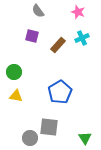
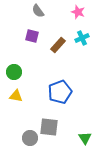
blue pentagon: rotated 10 degrees clockwise
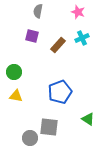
gray semicircle: rotated 48 degrees clockwise
green triangle: moved 3 px right, 19 px up; rotated 24 degrees counterclockwise
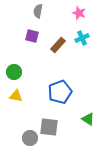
pink star: moved 1 px right, 1 px down
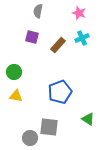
purple square: moved 1 px down
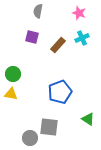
green circle: moved 1 px left, 2 px down
yellow triangle: moved 5 px left, 2 px up
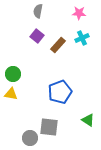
pink star: rotated 16 degrees counterclockwise
purple square: moved 5 px right, 1 px up; rotated 24 degrees clockwise
green triangle: moved 1 px down
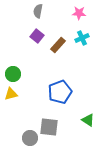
yellow triangle: rotated 24 degrees counterclockwise
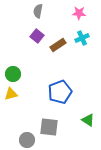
brown rectangle: rotated 14 degrees clockwise
gray circle: moved 3 px left, 2 px down
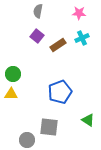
yellow triangle: rotated 16 degrees clockwise
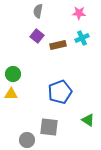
brown rectangle: rotated 21 degrees clockwise
